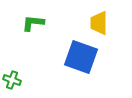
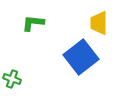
blue square: rotated 32 degrees clockwise
green cross: moved 1 px up
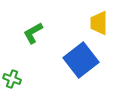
green L-shape: moved 10 px down; rotated 35 degrees counterclockwise
blue square: moved 3 px down
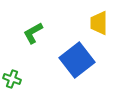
blue square: moved 4 px left
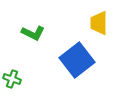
green L-shape: rotated 125 degrees counterclockwise
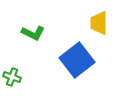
green cross: moved 2 px up
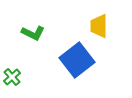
yellow trapezoid: moved 3 px down
green cross: rotated 30 degrees clockwise
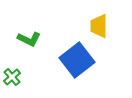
green L-shape: moved 4 px left, 6 px down
